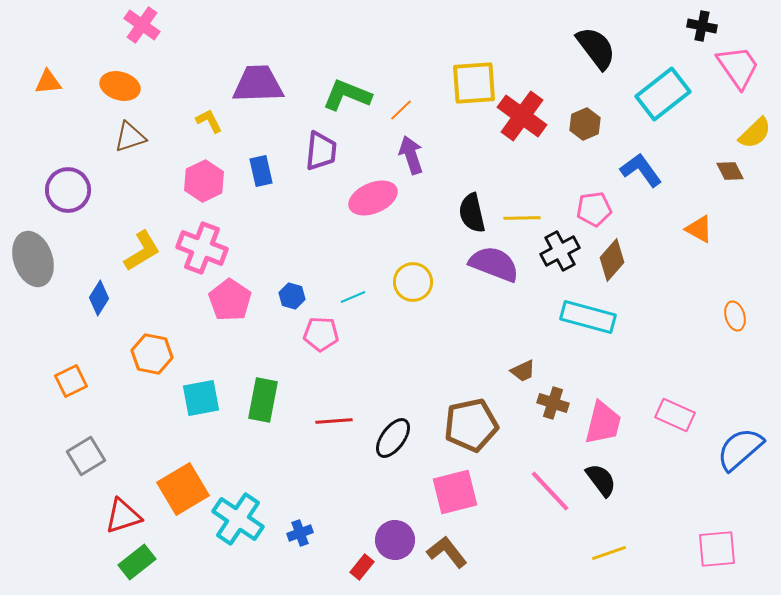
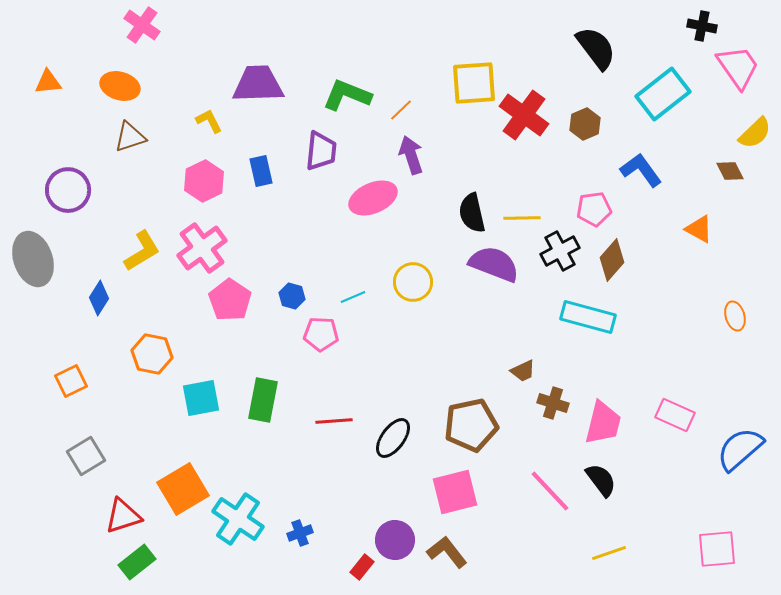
red cross at (522, 116): moved 2 px right, 1 px up
pink cross at (202, 248): rotated 33 degrees clockwise
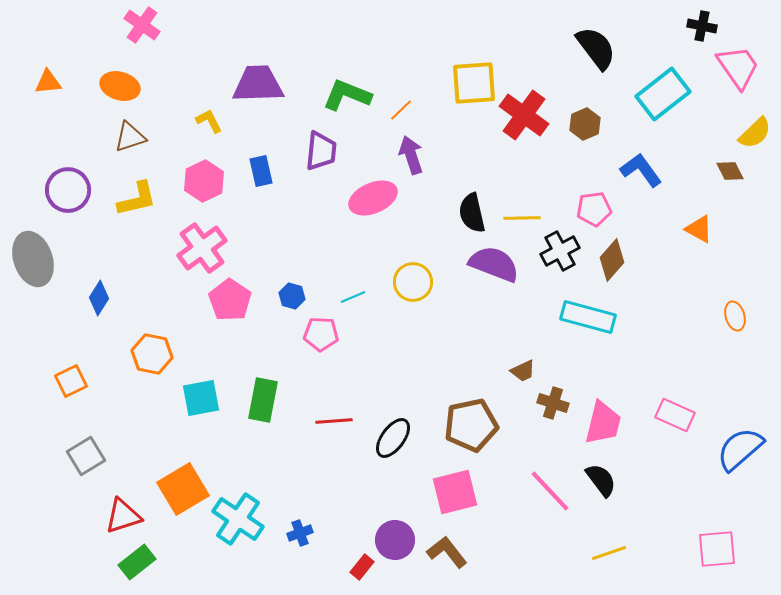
yellow L-shape at (142, 251): moved 5 px left, 52 px up; rotated 18 degrees clockwise
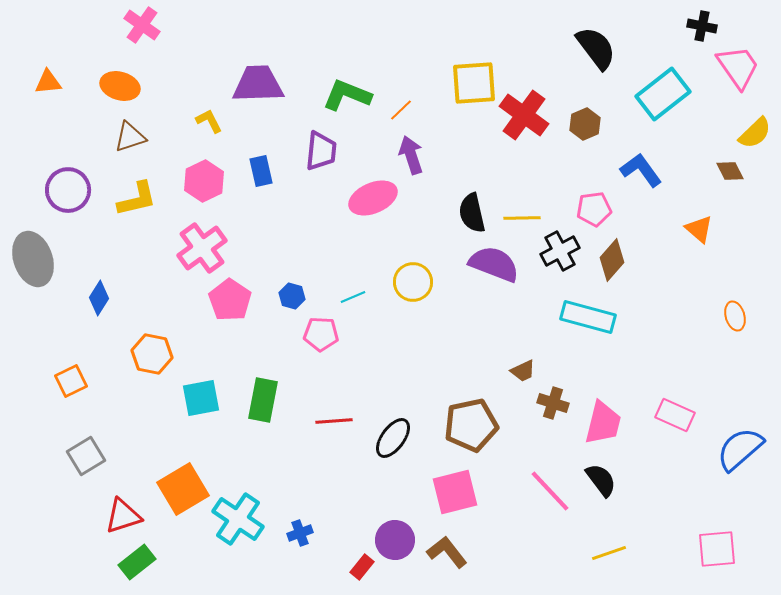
orange triangle at (699, 229): rotated 12 degrees clockwise
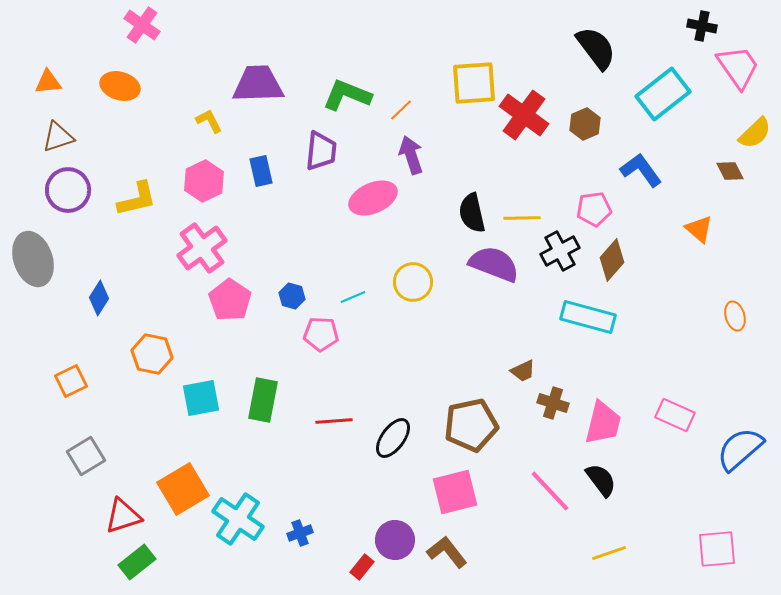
brown triangle at (130, 137): moved 72 px left
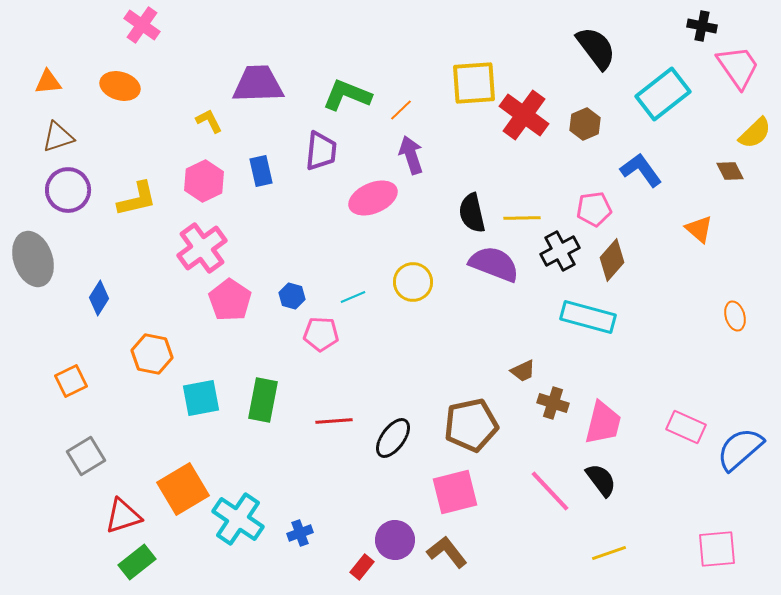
pink rectangle at (675, 415): moved 11 px right, 12 px down
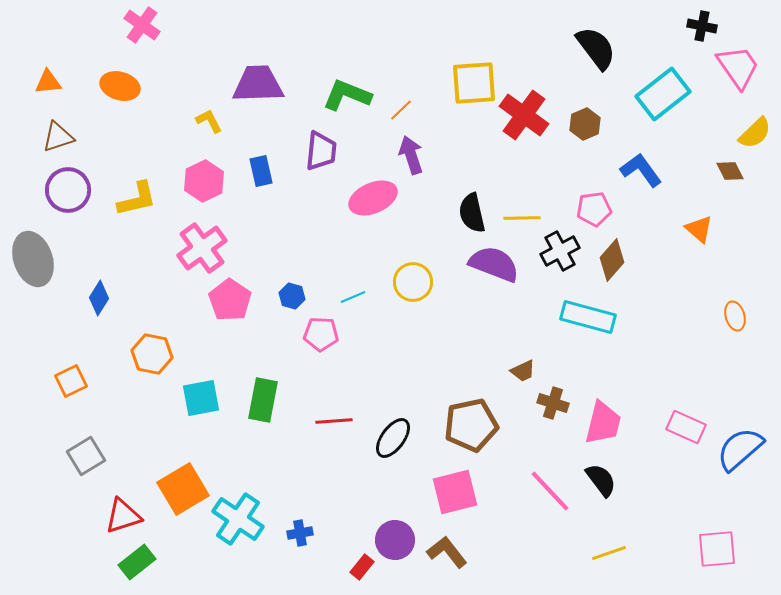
blue cross at (300, 533): rotated 10 degrees clockwise
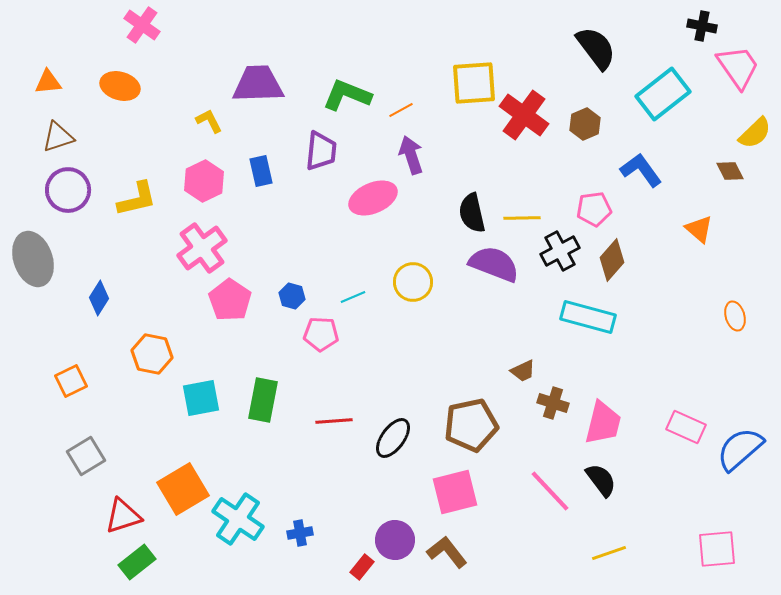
orange line at (401, 110): rotated 15 degrees clockwise
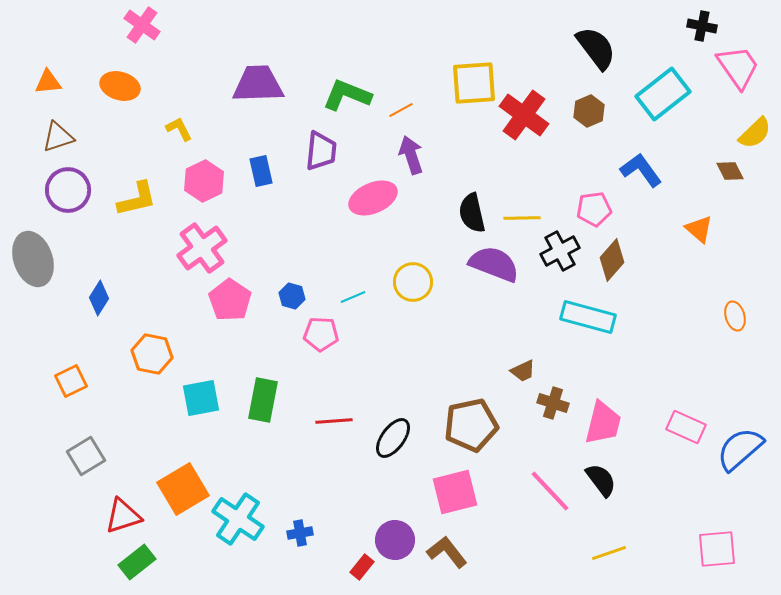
yellow L-shape at (209, 121): moved 30 px left, 8 px down
brown hexagon at (585, 124): moved 4 px right, 13 px up
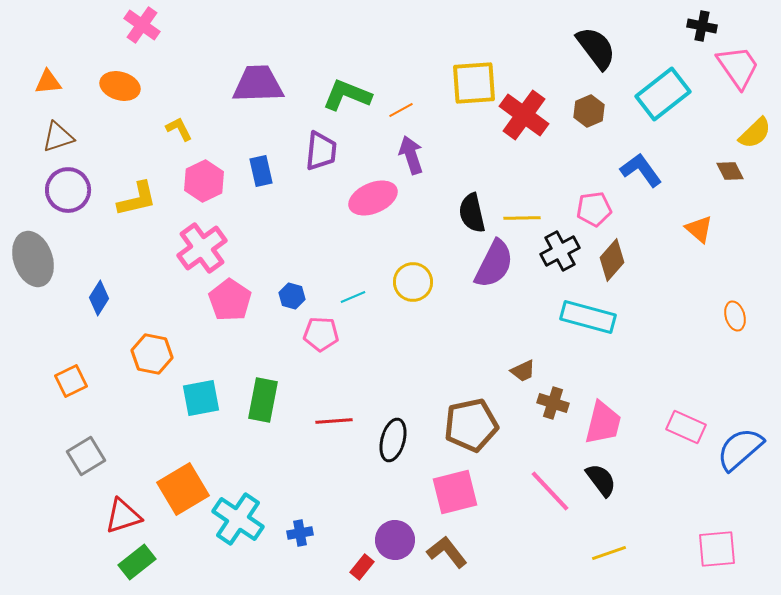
purple semicircle at (494, 264): rotated 96 degrees clockwise
black ellipse at (393, 438): moved 2 px down; rotated 21 degrees counterclockwise
